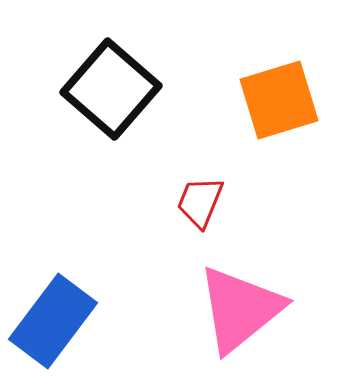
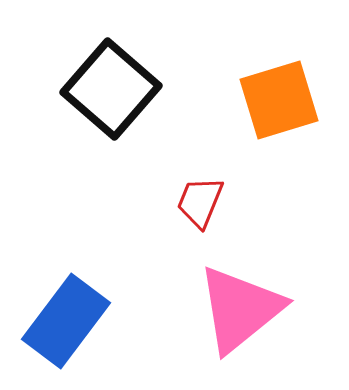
blue rectangle: moved 13 px right
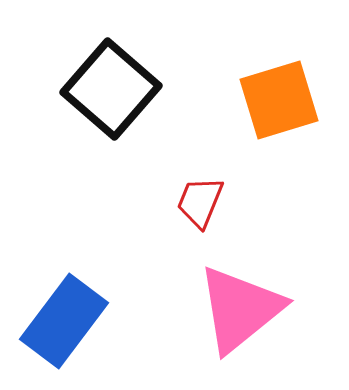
blue rectangle: moved 2 px left
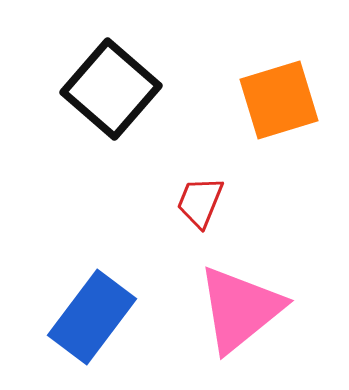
blue rectangle: moved 28 px right, 4 px up
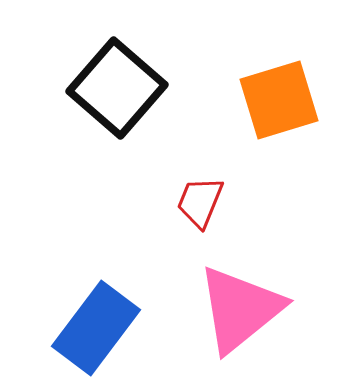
black square: moved 6 px right, 1 px up
blue rectangle: moved 4 px right, 11 px down
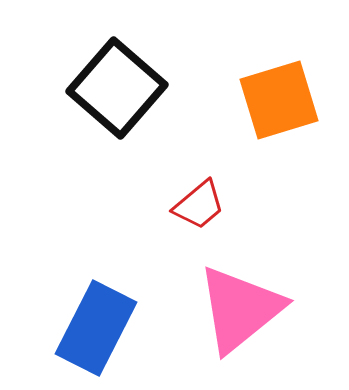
red trapezoid: moved 1 px left, 3 px down; rotated 152 degrees counterclockwise
blue rectangle: rotated 10 degrees counterclockwise
